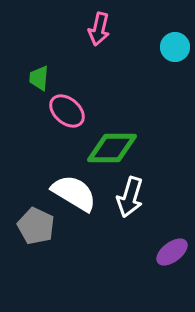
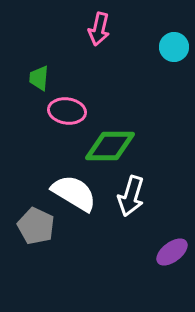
cyan circle: moved 1 px left
pink ellipse: rotated 33 degrees counterclockwise
green diamond: moved 2 px left, 2 px up
white arrow: moved 1 px right, 1 px up
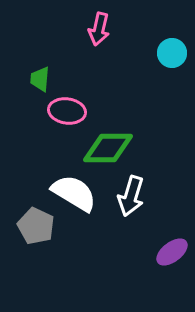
cyan circle: moved 2 px left, 6 px down
green trapezoid: moved 1 px right, 1 px down
green diamond: moved 2 px left, 2 px down
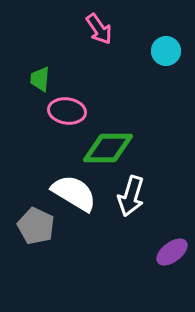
pink arrow: rotated 48 degrees counterclockwise
cyan circle: moved 6 px left, 2 px up
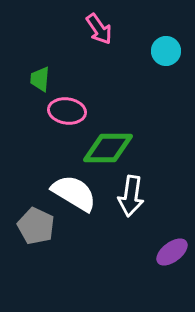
white arrow: rotated 9 degrees counterclockwise
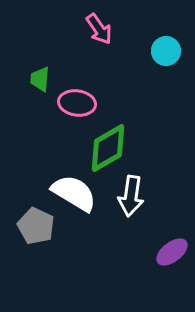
pink ellipse: moved 10 px right, 8 px up
green diamond: rotated 30 degrees counterclockwise
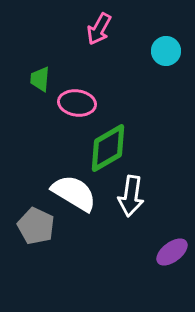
pink arrow: rotated 64 degrees clockwise
